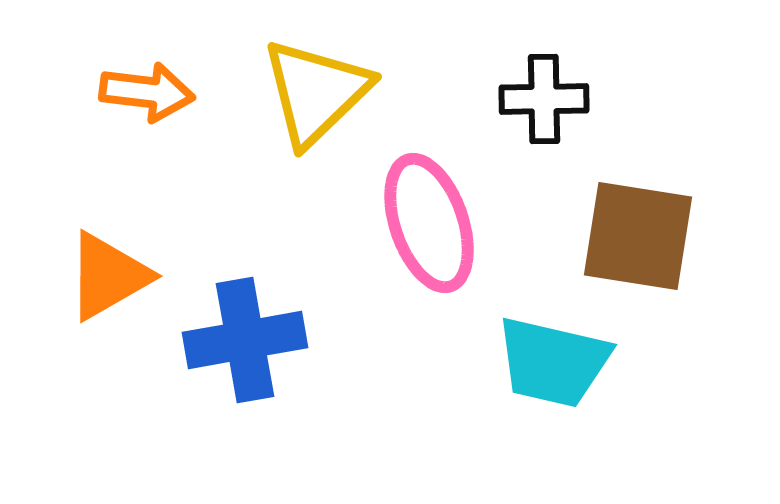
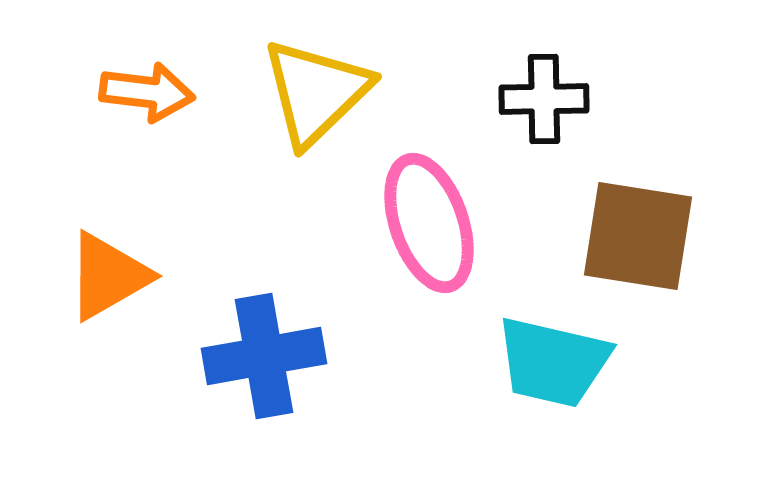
blue cross: moved 19 px right, 16 px down
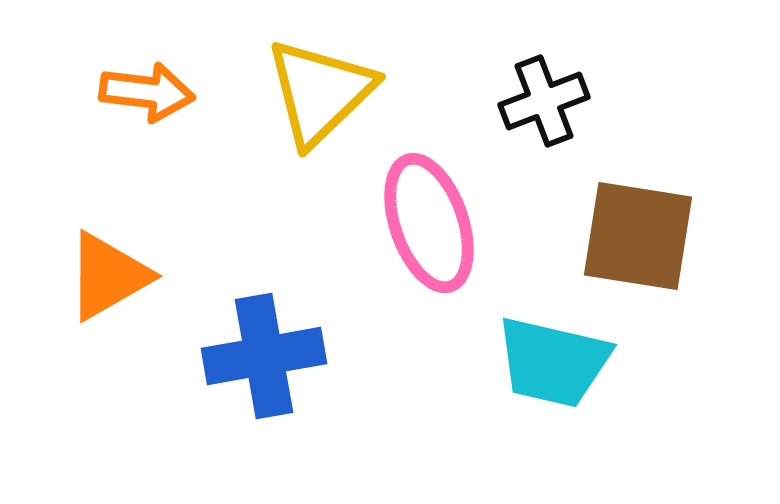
yellow triangle: moved 4 px right
black cross: moved 2 px down; rotated 20 degrees counterclockwise
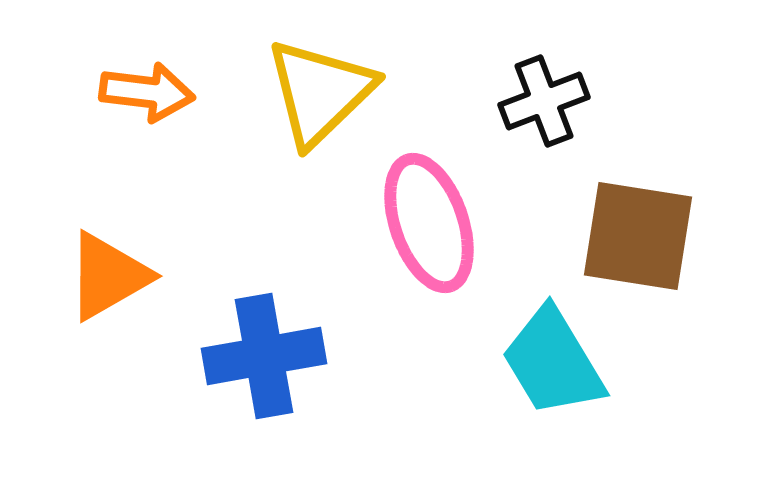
cyan trapezoid: rotated 46 degrees clockwise
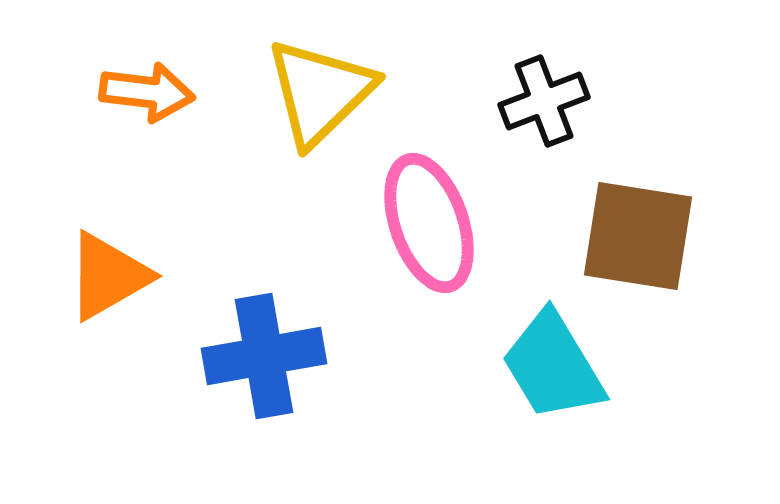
cyan trapezoid: moved 4 px down
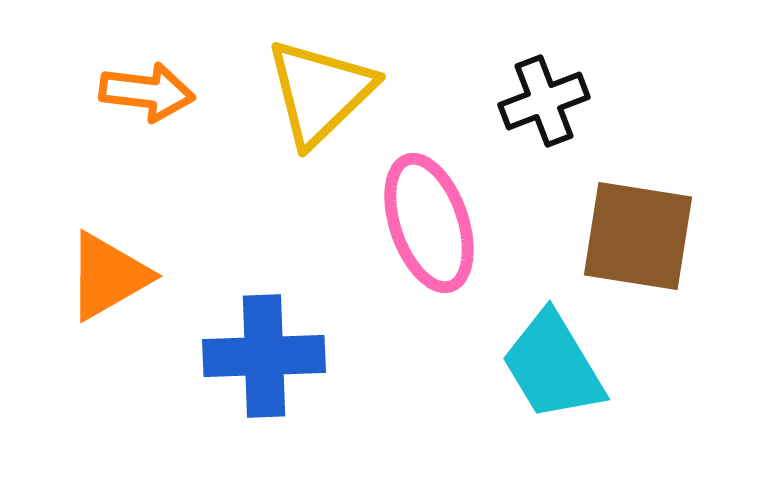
blue cross: rotated 8 degrees clockwise
